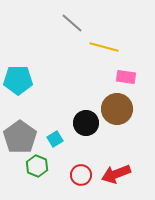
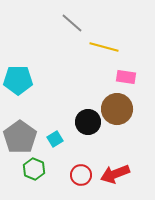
black circle: moved 2 px right, 1 px up
green hexagon: moved 3 px left, 3 px down
red arrow: moved 1 px left
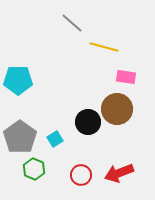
red arrow: moved 4 px right, 1 px up
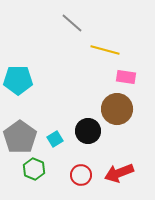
yellow line: moved 1 px right, 3 px down
black circle: moved 9 px down
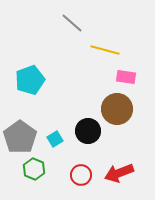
cyan pentagon: moved 12 px right; rotated 20 degrees counterclockwise
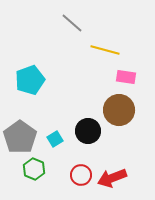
brown circle: moved 2 px right, 1 px down
red arrow: moved 7 px left, 5 px down
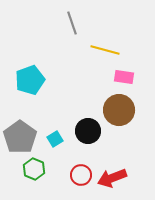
gray line: rotated 30 degrees clockwise
pink rectangle: moved 2 px left
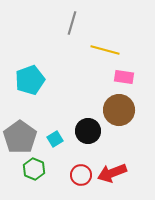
gray line: rotated 35 degrees clockwise
red arrow: moved 5 px up
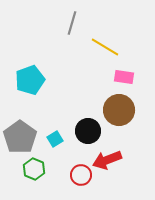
yellow line: moved 3 px up; rotated 16 degrees clockwise
red arrow: moved 5 px left, 13 px up
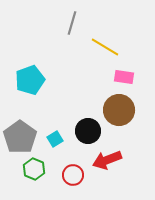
red circle: moved 8 px left
